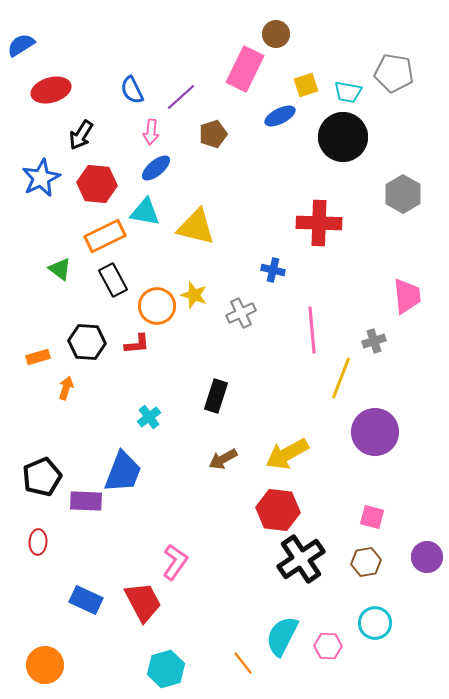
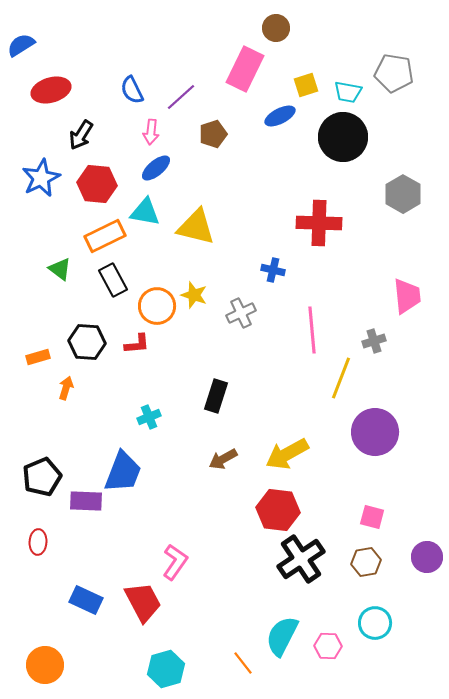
brown circle at (276, 34): moved 6 px up
cyan cross at (149, 417): rotated 15 degrees clockwise
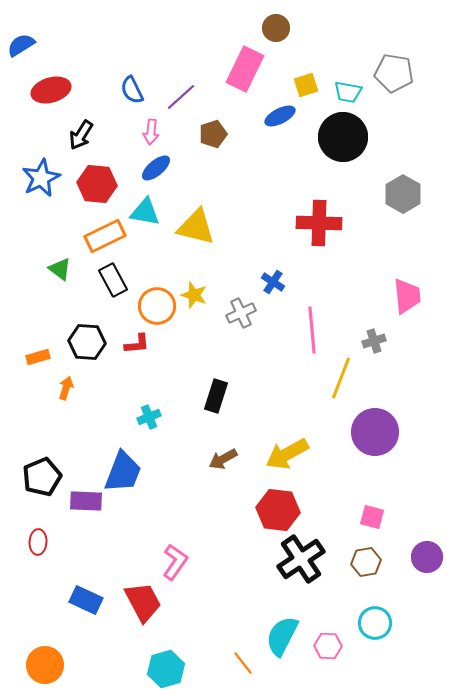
blue cross at (273, 270): moved 12 px down; rotated 20 degrees clockwise
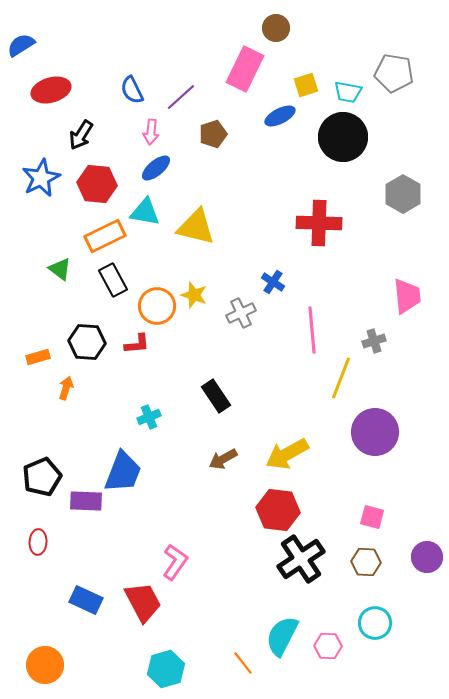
black rectangle at (216, 396): rotated 52 degrees counterclockwise
brown hexagon at (366, 562): rotated 12 degrees clockwise
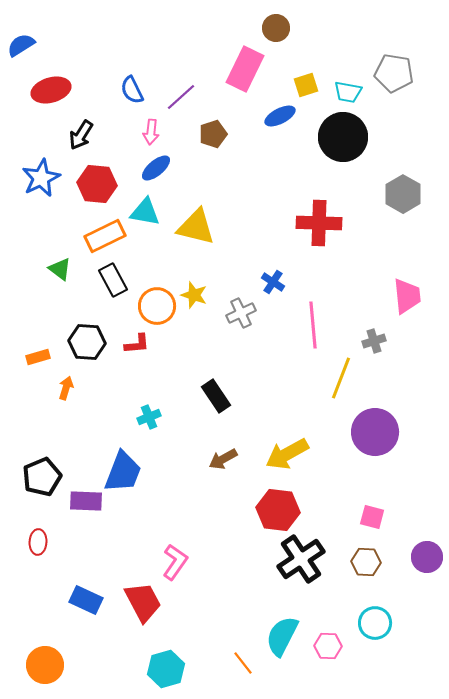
pink line at (312, 330): moved 1 px right, 5 px up
